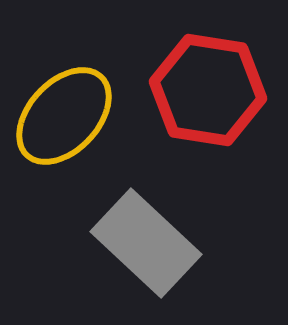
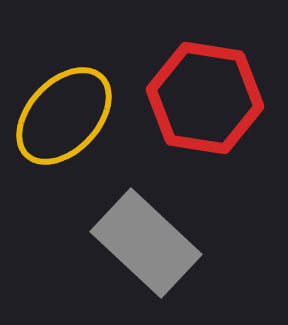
red hexagon: moved 3 px left, 8 px down
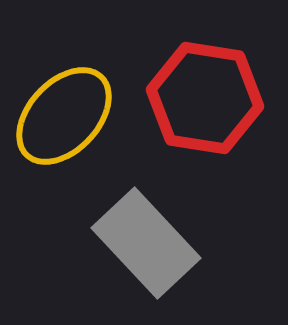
gray rectangle: rotated 4 degrees clockwise
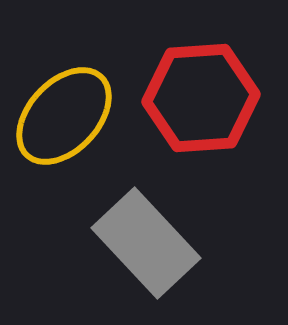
red hexagon: moved 4 px left; rotated 13 degrees counterclockwise
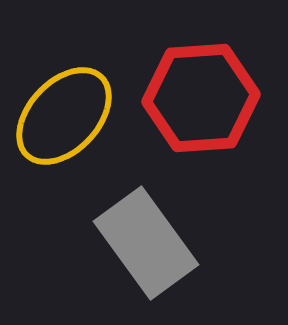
gray rectangle: rotated 7 degrees clockwise
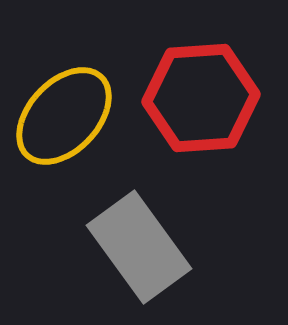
gray rectangle: moved 7 px left, 4 px down
